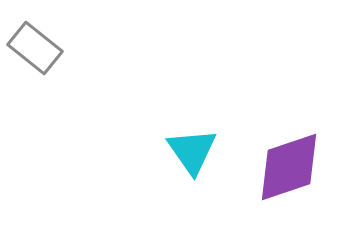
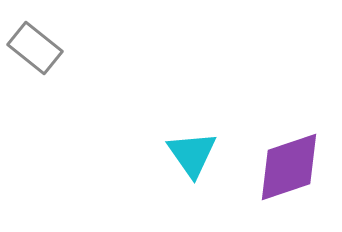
cyan triangle: moved 3 px down
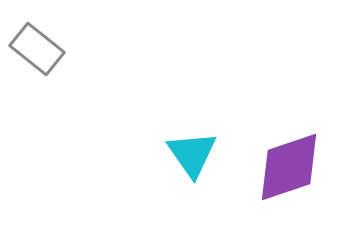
gray rectangle: moved 2 px right, 1 px down
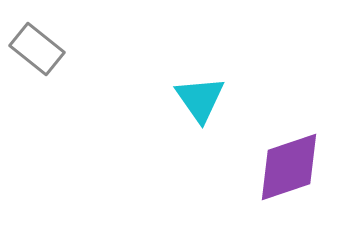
cyan triangle: moved 8 px right, 55 px up
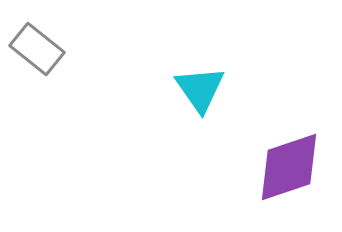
cyan triangle: moved 10 px up
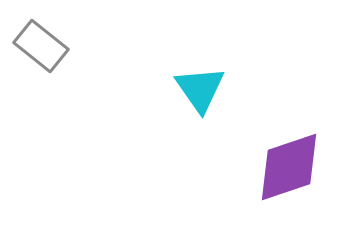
gray rectangle: moved 4 px right, 3 px up
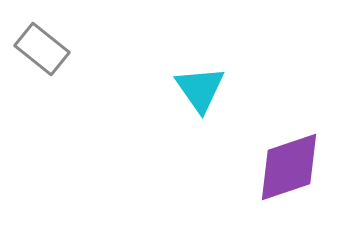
gray rectangle: moved 1 px right, 3 px down
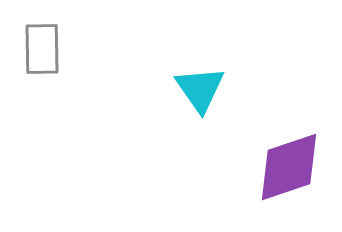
gray rectangle: rotated 50 degrees clockwise
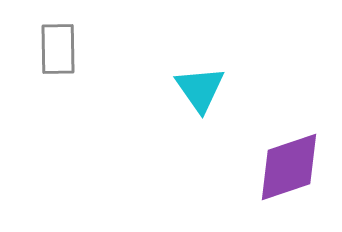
gray rectangle: moved 16 px right
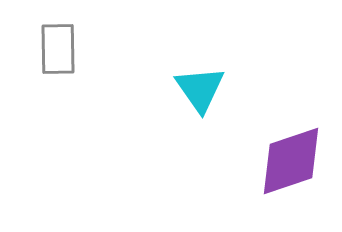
purple diamond: moved 2 px right, 6 px up
